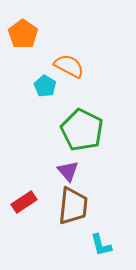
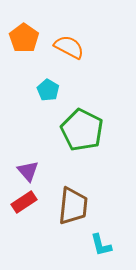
orange pentagon: moved 1 px right, 4 px down
orange semicircle: moved 19 px up
cyan pentagon: moved 3 px right, 4 px down
purple triangle: moved 40 px left
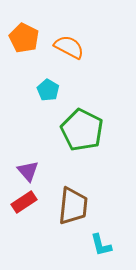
orange pentagon: rotated 8 degrees counterclockwise
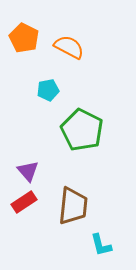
cyan pentagon: rotated 30 degrees clockwise
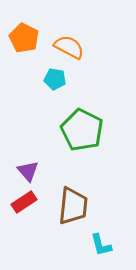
cyan pentagon: moved 7 px right, 11 px up; rotated 20 degrees clockwise
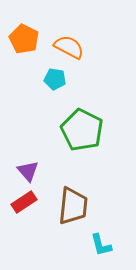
orange pentagon: moved 1 px down
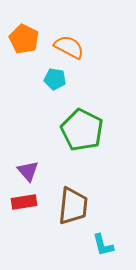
red rectangle: rotated 25 degrees clockwise
cyan L-shape: moved 2 px right
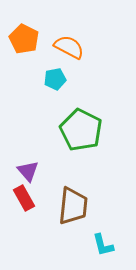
cyan pentagon: rotated 20 degrees counterclockwise
green pentagon: moved 1 px left
red rectangle: moved 4 px up; rotated 70 degrees clockwise
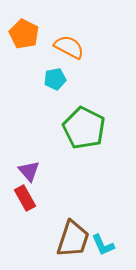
orange pentagon: moved 5 px up
green pentagon: moved 3 px right, 2 px up
purple triangle: moved 1 px right
red rectangle: moved 1 px right
brown trapezoid: moved 33 px down; rotated 12 degrees clockwise
cyan L-shape: rotated 10 degrees counterclockwise
